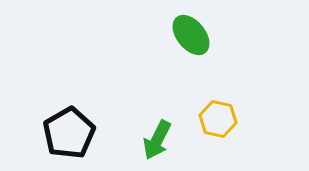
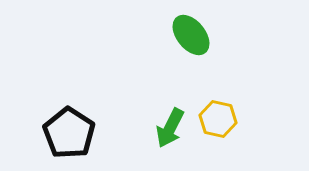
black pentagon: rotated 9 degrees counterclockwise
green arrow: moved 13 px right, 12 px up
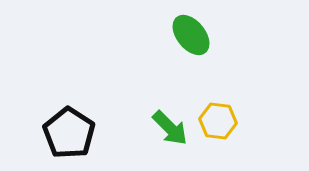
yellow hexagon: moved 2 px down; rotated 6 degrees counterclockwise
green arrow: rotated 72 degrees counterclockwise
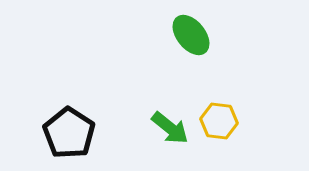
yellow hexagon: moved 1 px right
green arrow: rotated 6 degrees counterclockwise
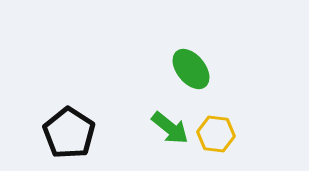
green ellipse: moved 34 px down
yellow hexagon: moved 3 px left, 13 px down
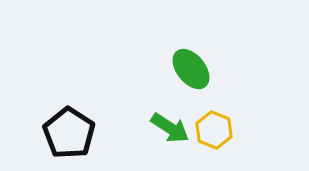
green arrow: rotated 6 degrees counterclockwise
yellow hexagon: moved 2 px left, 4 px up; rotated 15 degrees clockwise
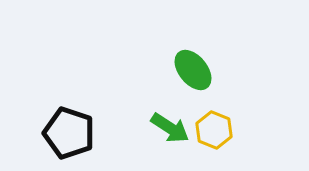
green ellipse: moved 2 px right, 1 px down
black pentagon: rotated 15 degrees counterclockwise
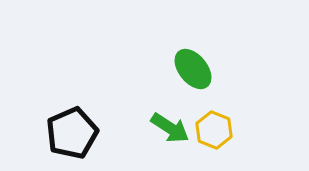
green ellipse: moved 1 px up
black pentagon: moved 3 px right; rotated 30 degrees clockwise
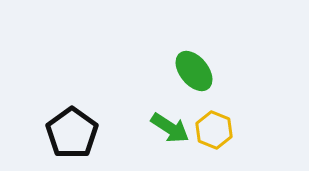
green ellipse: moved 1 px right, 2 px down
black pentagon: rotated 12 degrees counterclockwise
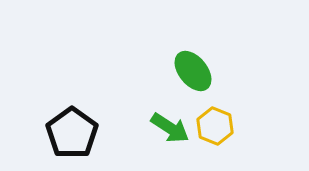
green ellipse: moved 1 px left
yellow hexagon: moved 1 px right, 4 px up
